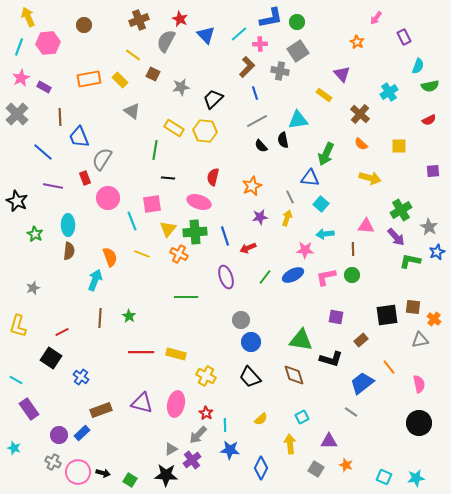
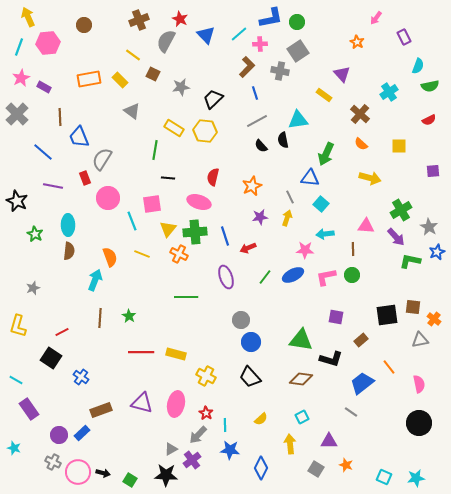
brown diamond at (294, 375): moved 7 px right, 4 px down; rotated 65 degrees counterclockwise
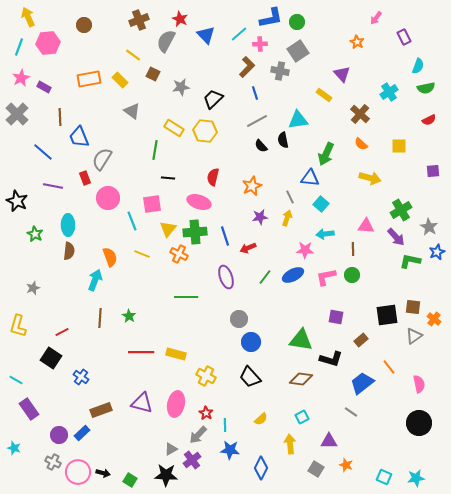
green semicircle at (430, 86): moved 4 px left, 2 px down
gray circle at (241, 320): moved 2 px left, 1 px up
gray triangle at (420, 340): moved 6 px left, 4 px up; rotated 24 degrees counterclockwise
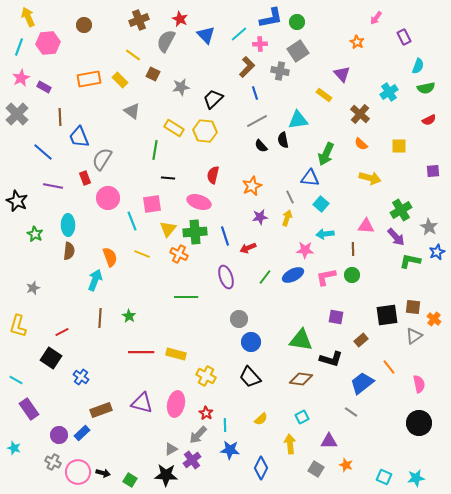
red semicircle at (213, 177): moved 2 px up
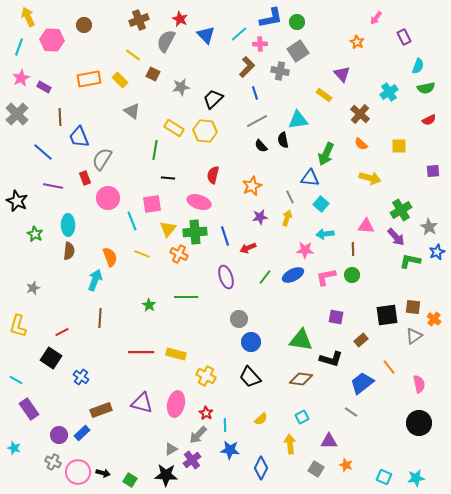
pink hexagon at (48, 43): moved 4 px right, 3 px up; rotated 10 degrees clockwise
green star at (129, 316): moved 20 px right, 11 px up
